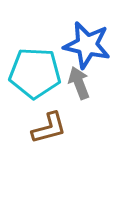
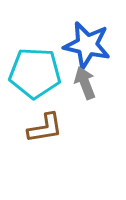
gray arrow: moved 6 px right
brown L-shape: moved 4 px left; rotated 6 degrees clockwise
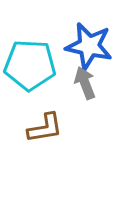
blue star: moved 2 px right, 1 px down
cyan pentagon: moved 5 px left, 8 px up
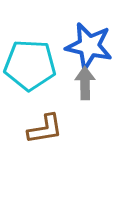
gray arrow: rotated 20 degrees clockwise
brown L-shape: moved 1 px down
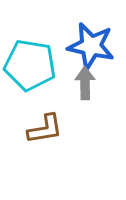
blue star: moved 2 px right
cyan pentagon: rotated 6 degrees clockwise
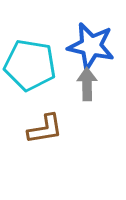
gray arrow: moved 2 px right, 1 px down
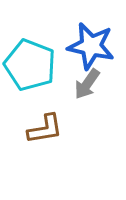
cyan pentagon: rotated 12 degrees clockwise
gray arrow: rotated 144 degrees counterclockwise
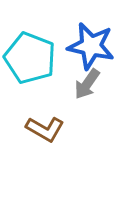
cyan pentagon: moved 7 px up
brown L-shape: rotated 39 degrees clockwise
